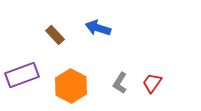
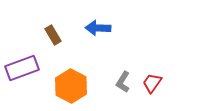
blue arrow: rotated 15 degrees counterclockwise
brown rectangle: moved 2 px left; rotated 12 degrees clockwise
purple rectangle: moved 7 px up
gray L-shape: moved 3 px right, 1 px up
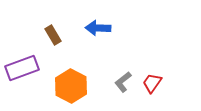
gray L-shape: rotated 20 degrees clockwise
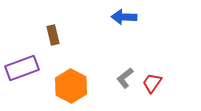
blue arrow: moved 26 px right, 11 px up
brown rectangle: rotated 18 degrees clockwise
gray L-shape: moved 2 px right, 4 px up
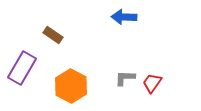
brown rectangle: rotated 42 degrees counterclockwise
purple rectangle: rotated 40 degrees counterclockwise
gray L-shape: rotated 40 degrees clockwise
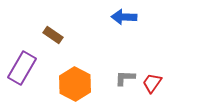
orange hexagon: moved 4 px right, 2 px up
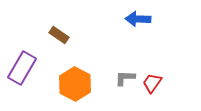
blue arrow: moved 14 px right, 2 px down
brown rectangle: moved 6 px right
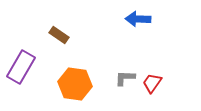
purple rectangle: moved 1 px left, 1 px up
orange hexagon: rotated 20 degrees counterclockwise
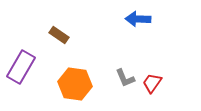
gray L-shape: rotated 115 degrees counterclockwise
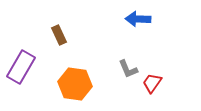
brown rectangle: rotated 30 degrees clockwise
gray L-shape: moved 3 px right, 9 px up
